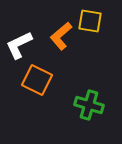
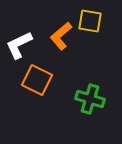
green cross: moved 1 px right, 6 px up
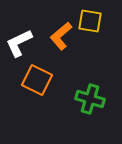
white L-shape: moved 2 px up
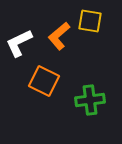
orange L-shape: moved 2 px left
orange square: moved 7 px right, 1 px down
green cross: moved 1 px down; rotated 24 degrees counterclockwise
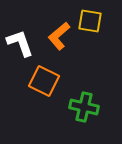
white L-shape: moved 1 px right; rotated 96 degrees clockwise
green cross: moved 6 px left, 7 px down; rotated 20 degrees clockwise
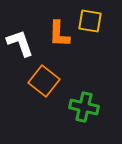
orange L-shape: moved 2 px up; rotated 48 degrees counterclockwise
orange square: rotated 12 degrees clockwise
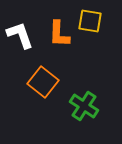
white L-shape: moved 8 px up
orange square: moved 1 px left, 1 px down
green cross: moved 1 px up; rotated 20 degrees clockwise
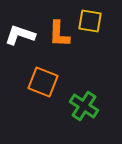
white L-shape: rotated 52 degrees counterclockwise
orange square: rotated 16 degrees counterclockwise
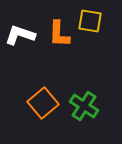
orange square: moved 21 px down; rotated 28 degrees clockwise
